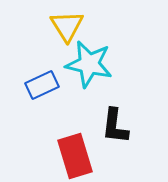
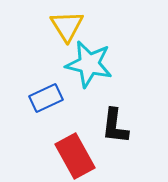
blue rectangle: moved 4 px right, 13 px down
red rectangle: rotated 12 degrees counterclockwise
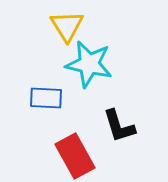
blue rectangle: rotated 28 degrees clockwise
black L-shape: moved 4 px right; rotated 24 degrees counterclockwise
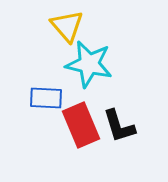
yellow triangle: rotated 9 degrees counterclockwise
red rectangle: moved 6 px right, 31 px up; rotated 6 degrees clockwise
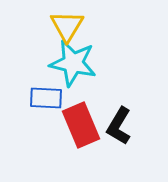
yellow triangle: rotated 12 degrees clockwise
cyan star: moved 16 px left, 1 px up
black L-shape: rotated 48 degrees clockwise
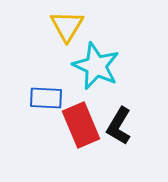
cyan star: moved 23 px right, 3 px down; rotated 12 degrees clockwise
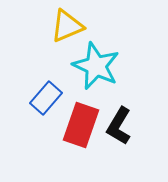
yellow triangle: rotated 36 degrees clockwise
blue rectangle: rotated 52 degrees counterclockwise
red rectangle: rotated 42 degrees clockwise
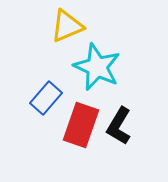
cyan star: moved 1 px right, 1 px down
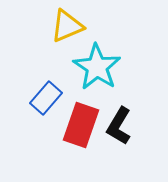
cyan star: rotated 9 degrees clockwise
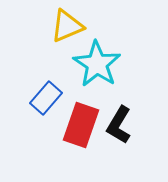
cyan star: moved 3 px up
black L-shape: moved 1 px up
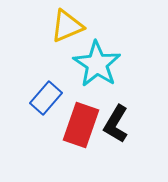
black L-shape: moved 3 px left, 1 px up
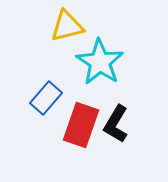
yellow triangle: rotated 9 degrees clockwise
cyan star: moved 3 px right, 2 px up
